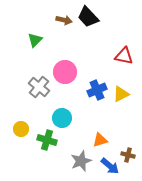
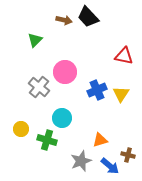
yellow triangle: rotated 30 degrees counterclockwise
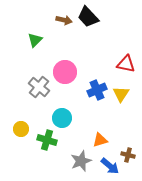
red triangle: moved 2 px right, 8 px down
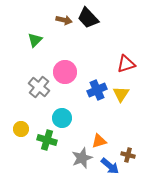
black trapezoid: moved 1 px down
red triangle: rotated 30 degrees counterclockwise
orange triangle: moved 1 px left, 1 px down
gray star: moved 1 px right, 3 px up
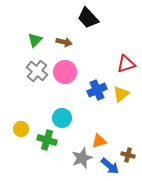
brown arrow: moved 22 px down
gray cross: moved 2 px left, 16 px up
yellow triangle: rotated 18 degrees clockwise
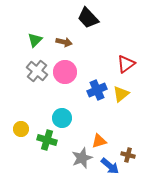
red triangle: rotated 18 degrees counterclockwise
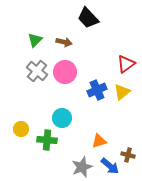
yellow triangle: moved 1 px right, 2 px up
green cross: rotated 12 degrees counterclockwise
gray star: moved 9 px down
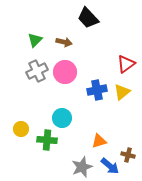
gray cross: rotated 25 degrees clockwise
blue cross: rotated 12 degrees clockwise
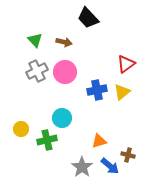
green triangle: rotated 28 degrees counterclockwise
green cross: rotated 18 degrees counterclockwise
gray star: rotated 15 degrees counterclockwise
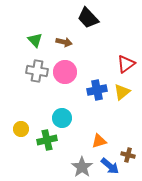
gray cross: rotated 35 degrees clockwise
